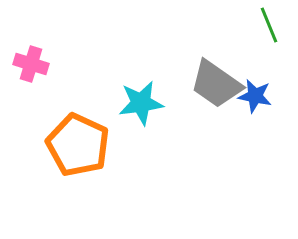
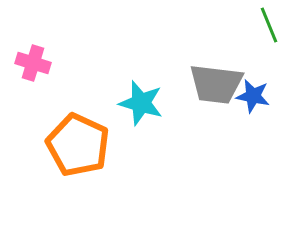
pink cross: moved 2 px right, 1 px up
gray trapezoid: rotated 28 degrees counterclockwise
blue star: moved 2 px left
cyan star: rotated 24 degrees clockwise
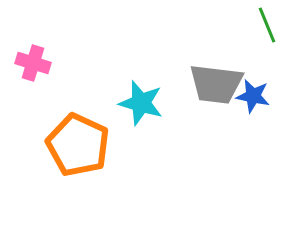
green line: moved 2 px left
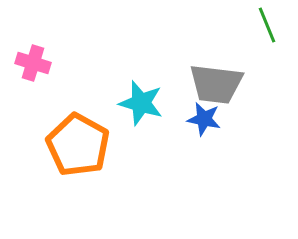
blue star: moved 49 px left, 23 px down
orange pentagon: rotated 4 degrees clockwise
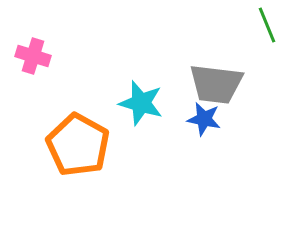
pink cross: moved 7 px up
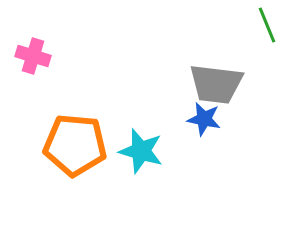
cyan star: moved 48 px down
orange pentagon: moved 3 px left; rotated 24 degrees counterclockwise
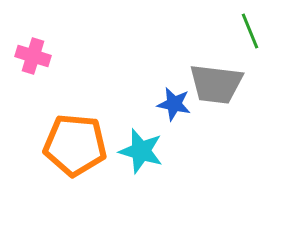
green line: moved 17 px left, 6 px down
blue star: moved 30 px left, 15 px up
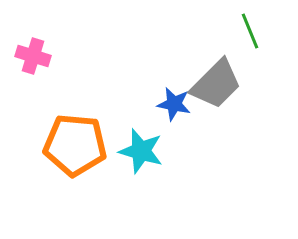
gray trapezoid: rotated 52 degrees counterclockwise
